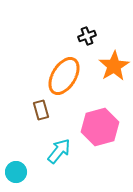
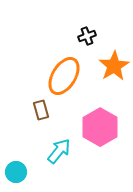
pink hexagon: rotated 15 degrees counterclockwise
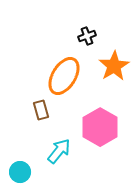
cyan circle: moved 4 px right
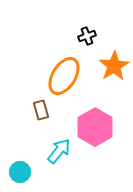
pink hexagon: moved 5 px left
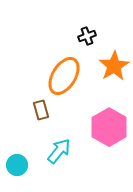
pink hexagon: moved 14 px right
cyan circle: moved 3 px left, 7 px up
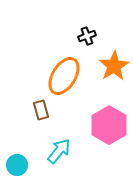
pink hexagon: moved 2 px up
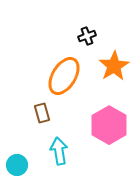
brown rectangle: moved 1 px right, 3 px down
cyan arrow: rotated 48 degrees counterclockwise
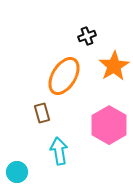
cyan circle: moved 7 px down
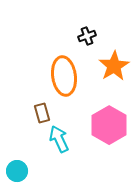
orange ellipse: rotated 39 degrees counterclockwise
cyan arrow: moved 12 px up; rotated 16 degrees counterclockwise
cyan circle: moved 1 px up
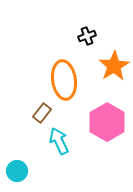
orange ellipse: moved 4 px down
brown rectangle: rotated 54 degrees clockwise
pink hexagon: moved 2 px left, 3 px up
cyan arrow: moved 2 px down
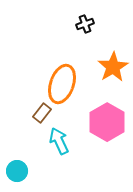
black cross: moved 2 px left, 12 px up
orange star: moved 1 px left, 1 px down
orange ellipse: moved 2 px left, 4 px down; rotated 27 degrees clockwise
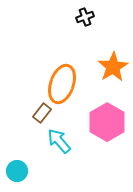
black cross: moved 7 px up
cyan arrow: rotated 16 degrees counterclockwise
